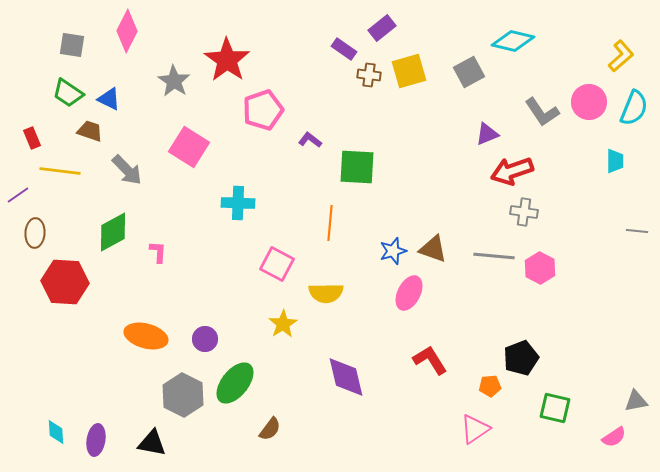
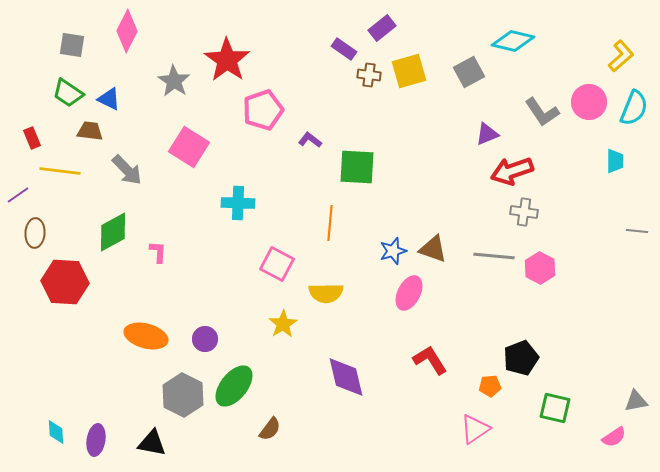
brown trapezoid at (90, 131): rotated 12 degrees counterclockwise
green ellipse at (235, 383): moved 1 px left, 3 px down
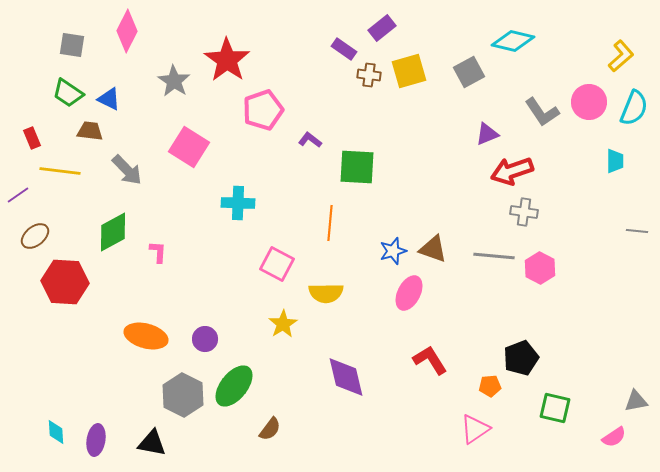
brown ellipse at (35, 233): moved 3 px down; rotated 48 degrees clockwise
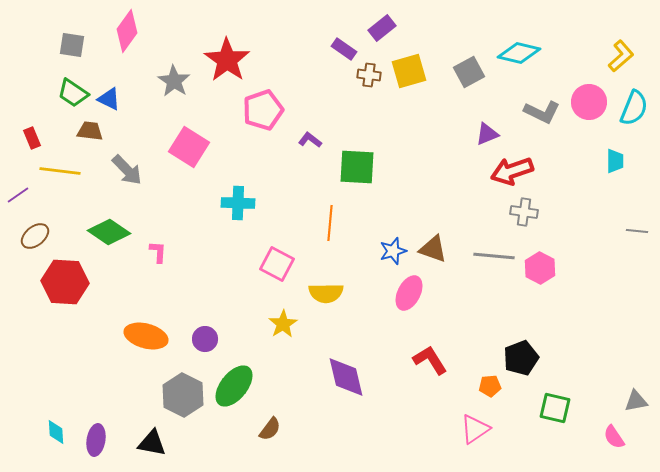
pink diamond at (127, 31): rotated 9 degrees clockwise
cyan diamond at (513, 41): moved 6 px right, 12 px down
green trapezoid at (68, 93): moved 5 px right
gray L-shape at (542, 112): rotated 30 degrees counterclockwise
green diamond at (113, 232): moved 4 px left; rotated 63 degrees clockwise
pink semicircle at (614, 437): rotated 90 degrees clockwise
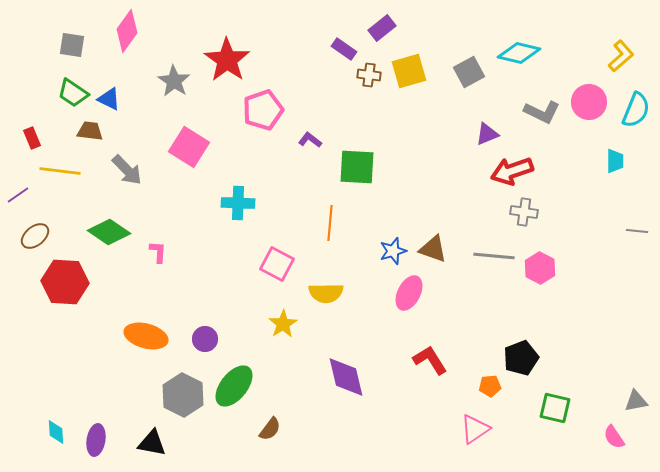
cyan semicircle at (634, 108): moved 2 px right, 2 px down
